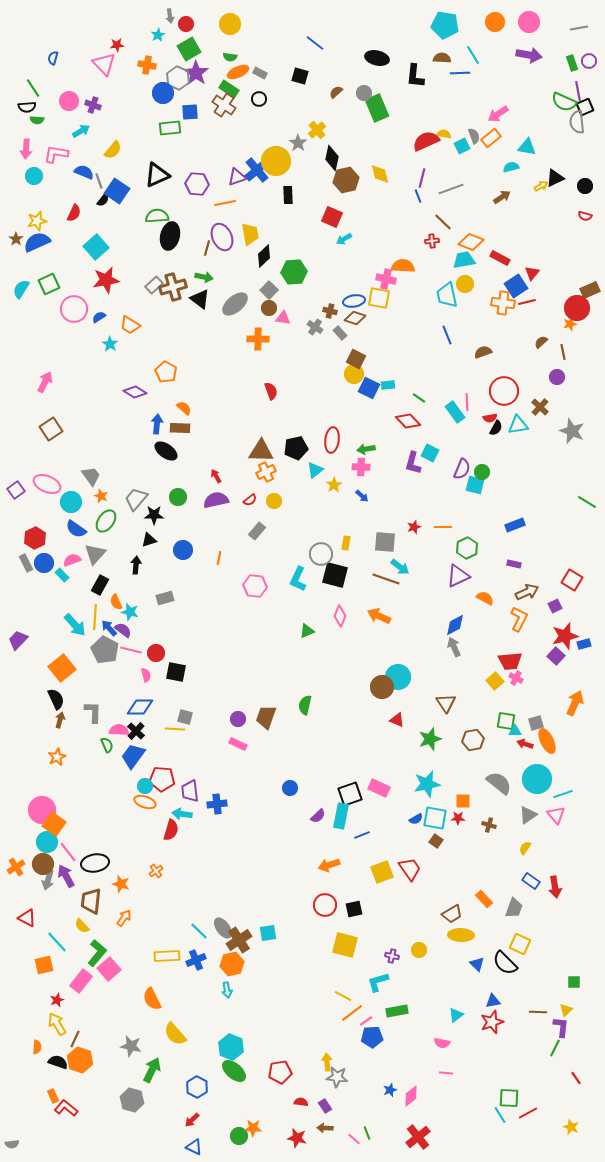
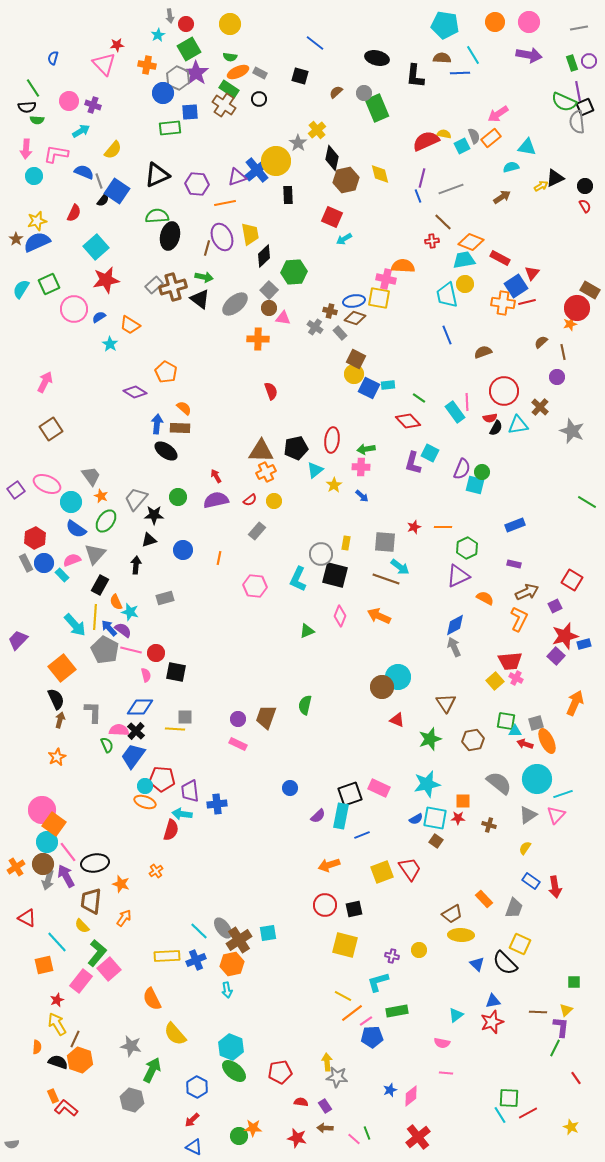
red semicircle at (585, 216): moved 10 px up; rotated 136 degrees counterclockwise
brown rectangle at (590, 290): rotated 54 degrees clockwise
gray square at (185, 717): rotated 14 degrees counterclockwise
pink triangle at (556, 815): rotated 24 degrees clockwise
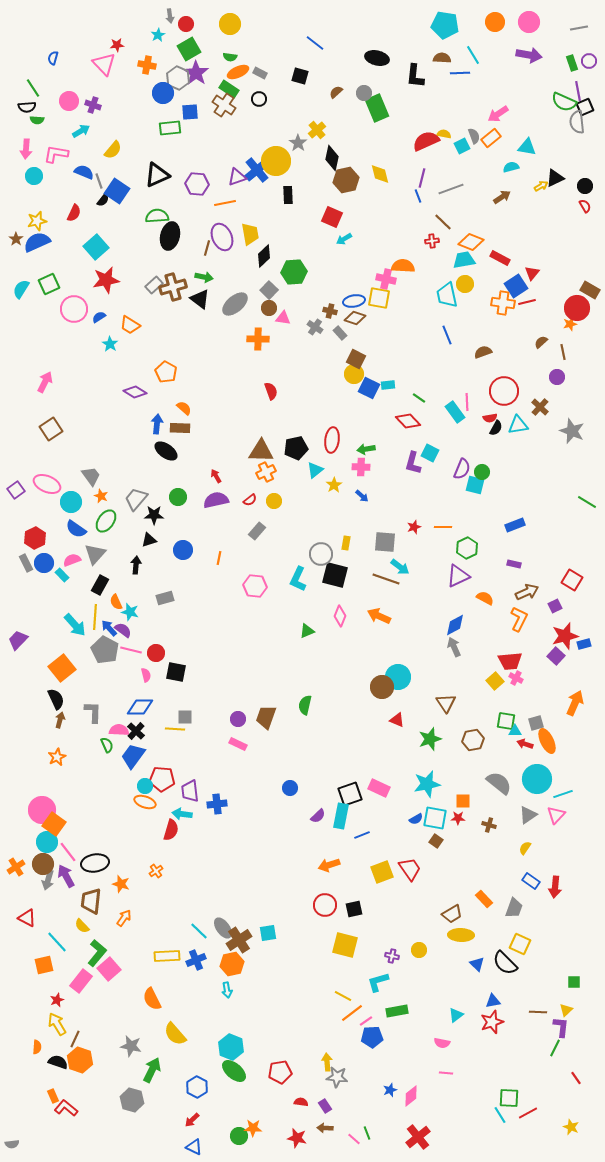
red arrow at (555, 887): rotated 15 degrees clockwise
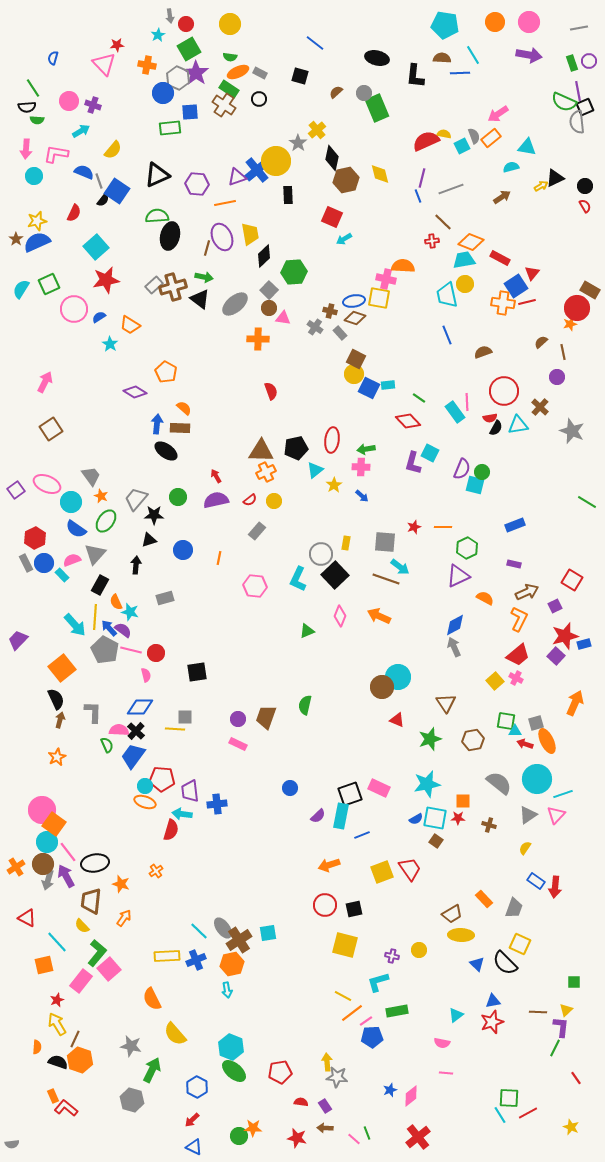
black square at (335, 575): rotated 32 degrees clockwise
red trapezoid at (510, 661): moved 8 px right, 6 px up; rotated 35 degrees counterclockwise
black square at (176, 672): moved 21 px right; rotated 20 degrees counterclockwise
blue rectangle at (531, 881): moved 5 px right
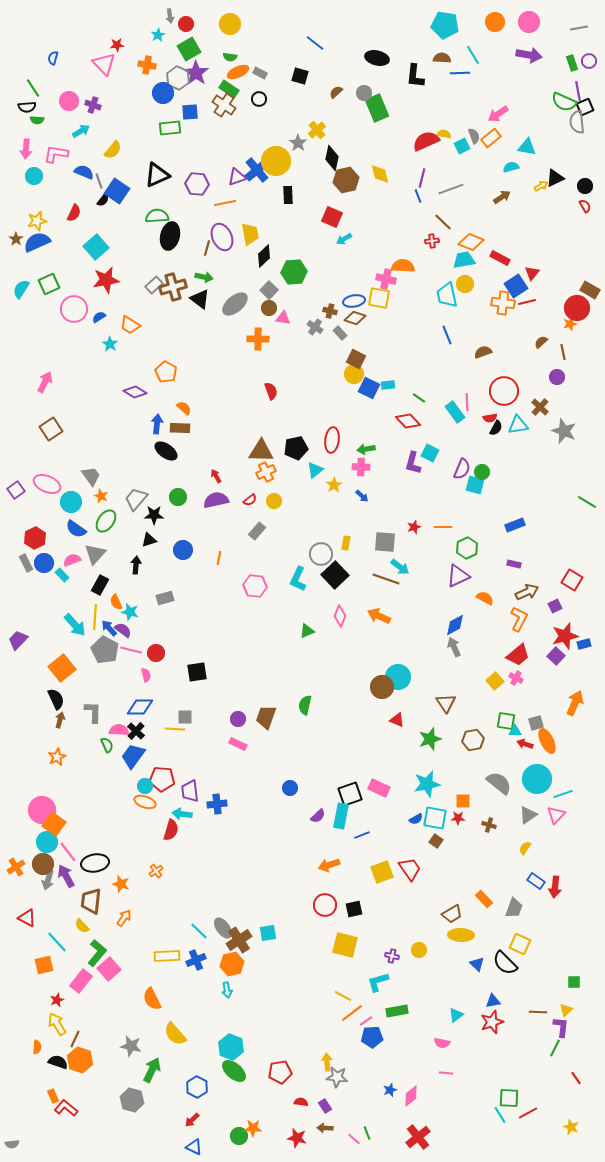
gray star at (572, 431): moved 8 px left
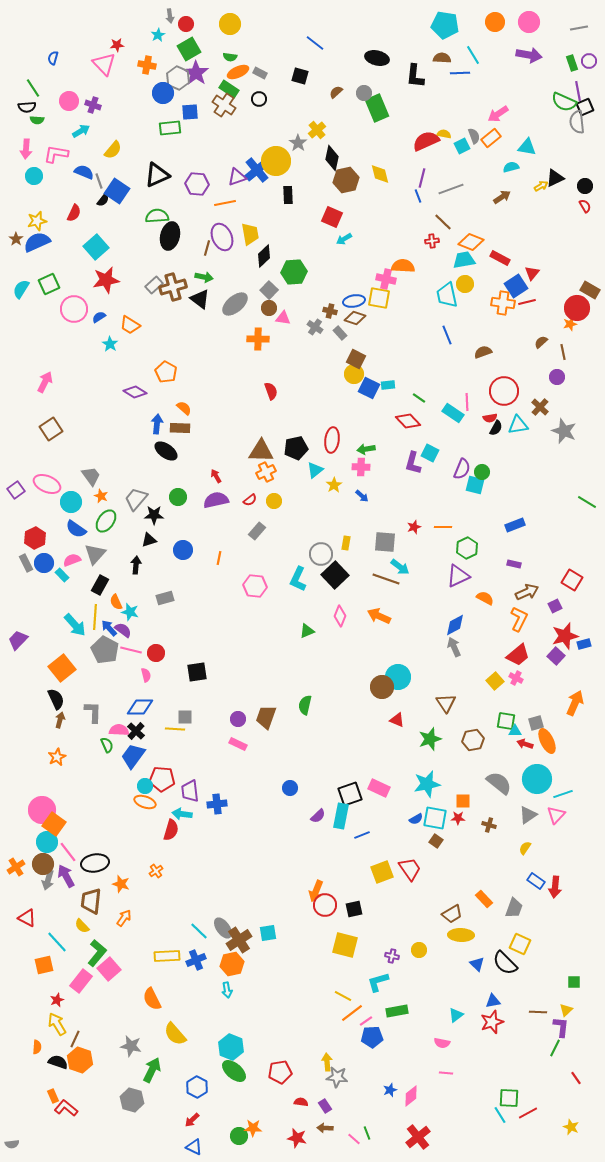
cyan rectangle at (455, 412): moved 2 px left, 1 px down; rotated 20 degrees counterclockwise
orange arrow at (329, 865): moved 13 px left, 26 px down; rotated 50 degrees counterclockwise
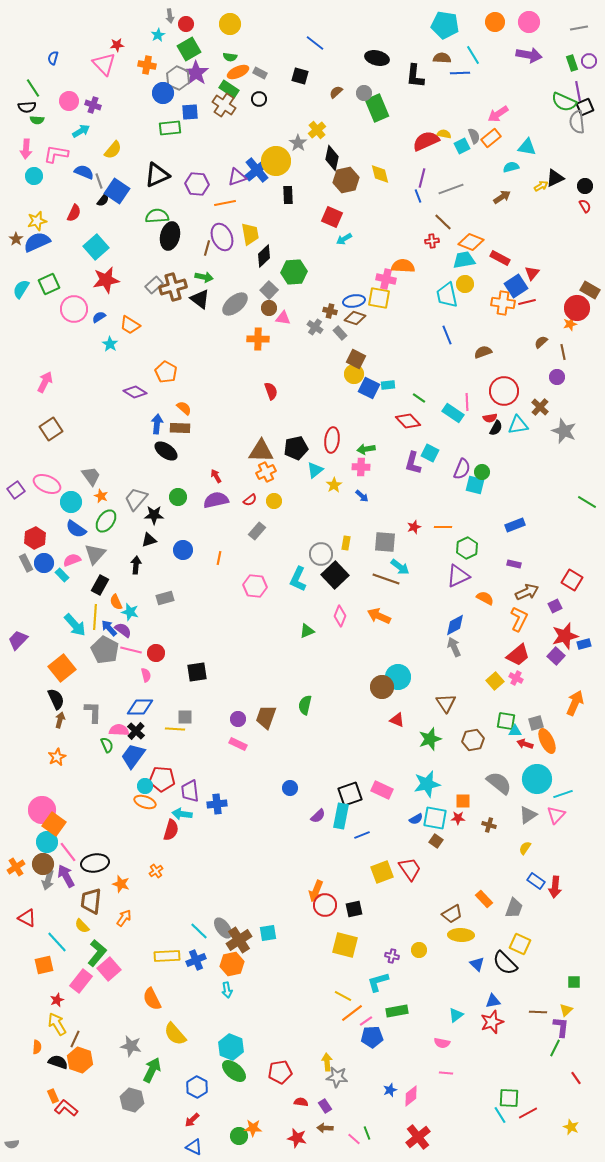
pink rectangle at (379, 788): moved 3 px right, 2 px down
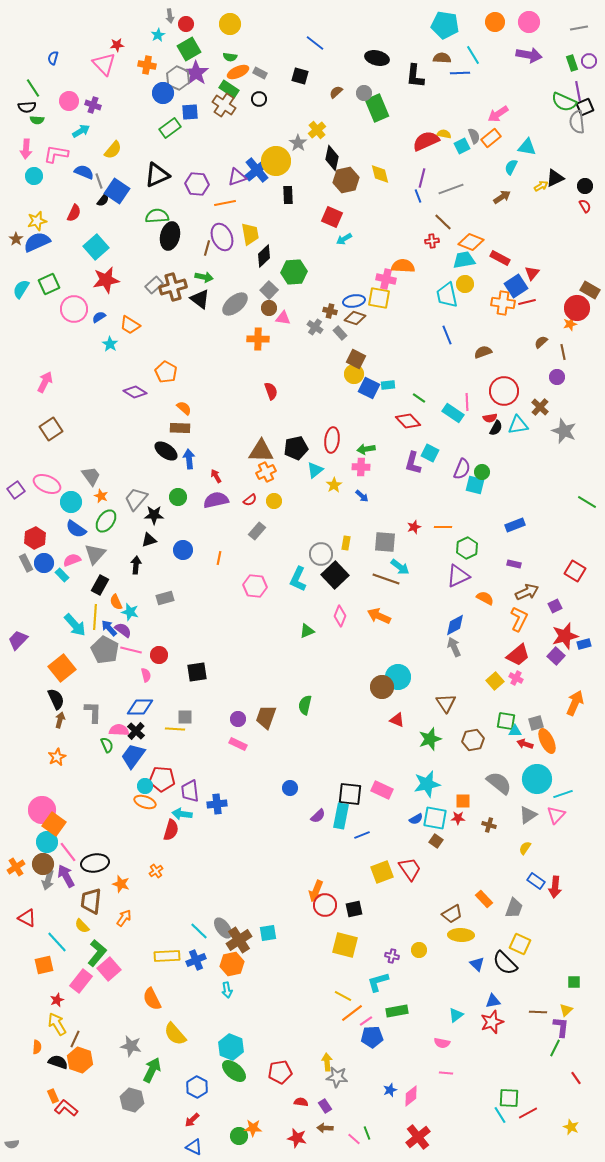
green rectangle at (170, 128): rotated 30 degrees counterclockwise
cyan semicircle at (511, 167): rotated 49 degrees counterclockwise
blue arrow at (157, 424): moved 32 px right, 35 px down; rotated 12 degrees counterclockwise
red square at (572, 580): moved 3 px right, 9 px up
red circle at (156, 653): moved 3 px right, 2 px down
black square at (350, 794): rotated 25 degrees clockwise
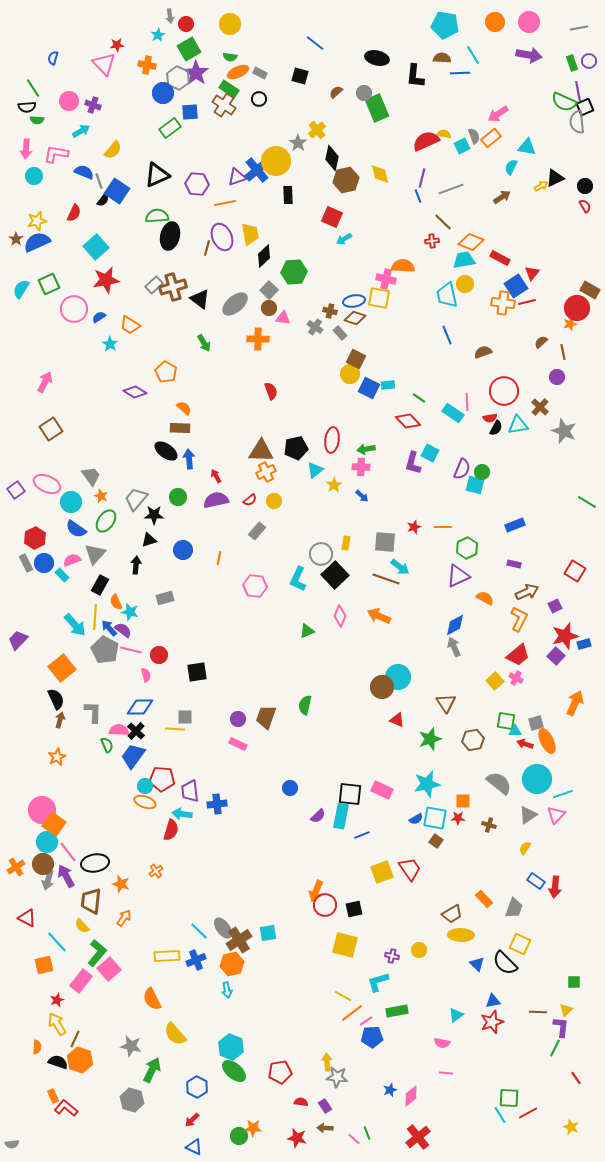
green arrow at (204, 277): moved 66 px down; rotated 48 degrees clockwise
yellow circle at (354, 374): moved 4 px left
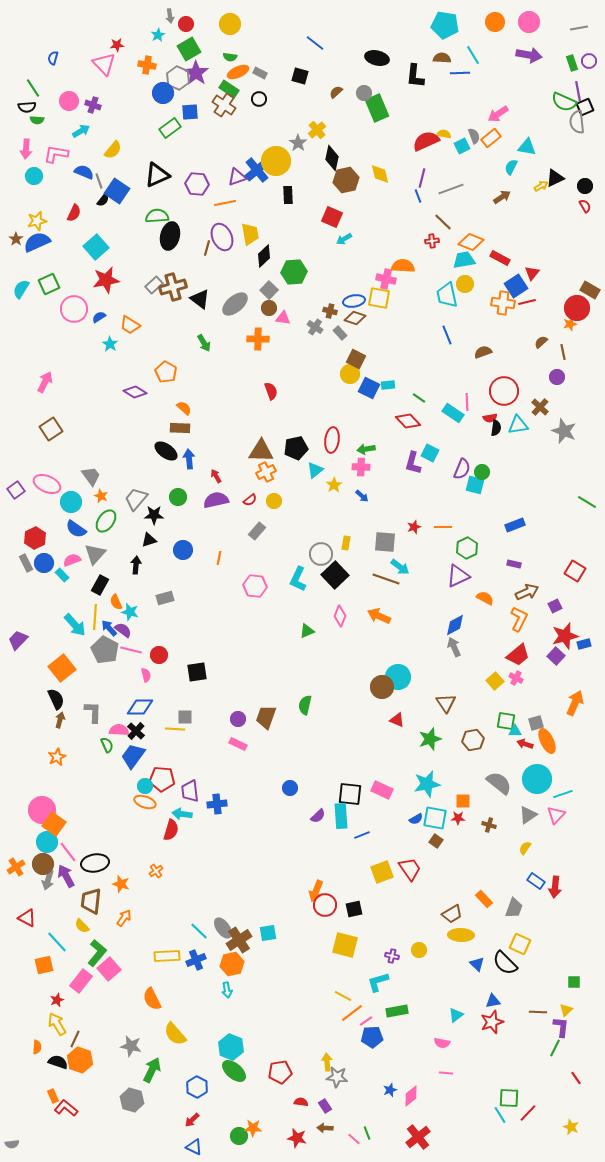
black semicircle at (496, 428): rotated 21 degrees counterclockwise
cyan rectangle at (341, 816): rotated 15 degrees counterclockwise
red line at (528, 1113): rotated 18 degrees counterclockwise
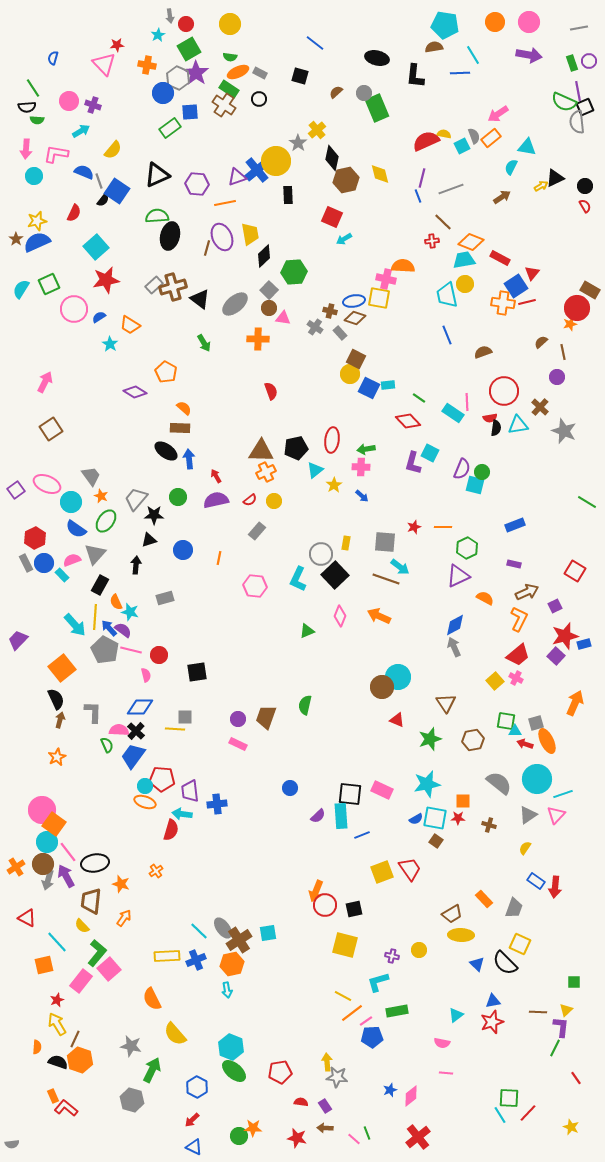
brown semicircle at (442, 58): moved 8 px left, 11 px up; rotated 12 degrees counterclockwise
